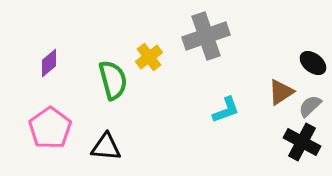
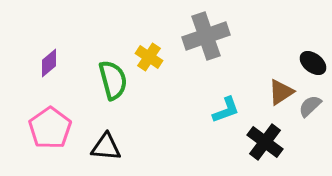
yellow cross: rotated 20 degrees counterclockwise
black cross: moved 37 px left; rotated 9 degrees clockwise
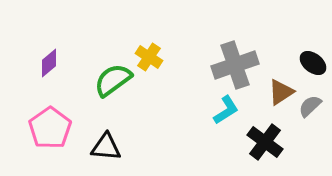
gray cross: moved 29 px right, 29 px down
green semicircle: rotated 111 degrees counterclockwise
cyan L-shape: rotated 12 degrees counterclockwise
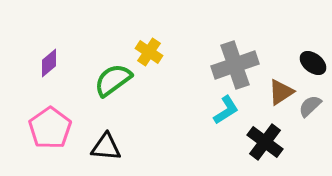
yellow cross: moved 5 px up
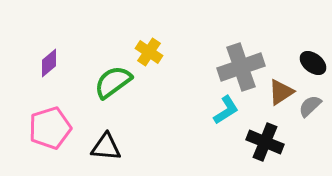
gray cross: moved 6 px right, 2 px down
green semicircle: moved 2 px down
pink pentagon: rotated 18 degrees clockwise
black cross: rotated 15 degrees counterclockwise
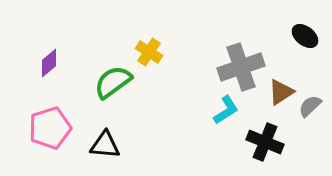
black ellipse: moved 8 px left, 27 px up
black triangle: moved 1 px left, 2 px up
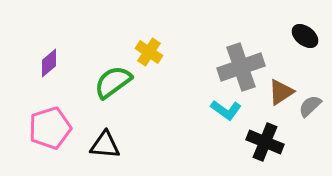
cyan L-shape: rotated 68 degrees clockwise
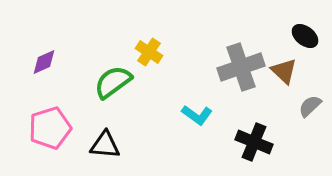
purple diamond: moved 5 px left, 1 px up; rotated 16 degrees clockwise
brown triangle: moved 3 px right, 21 px up; rotated 44 degrees counterclockwise
cyan L-shape: moved 29 px left, 5 px down
black cross: moved 11 px left
